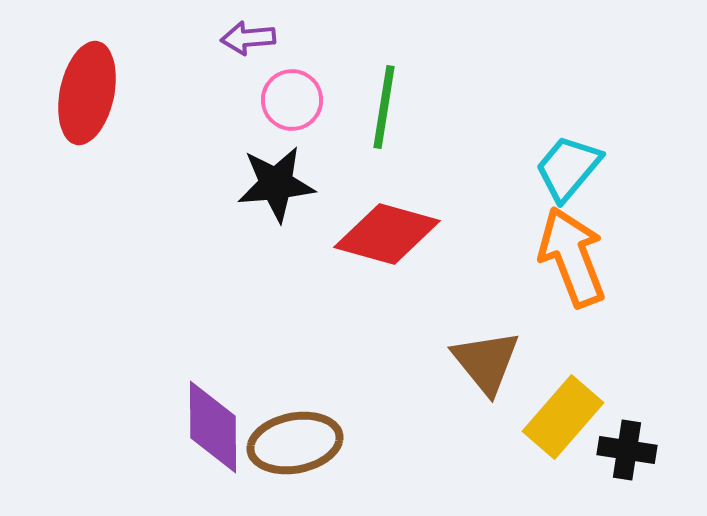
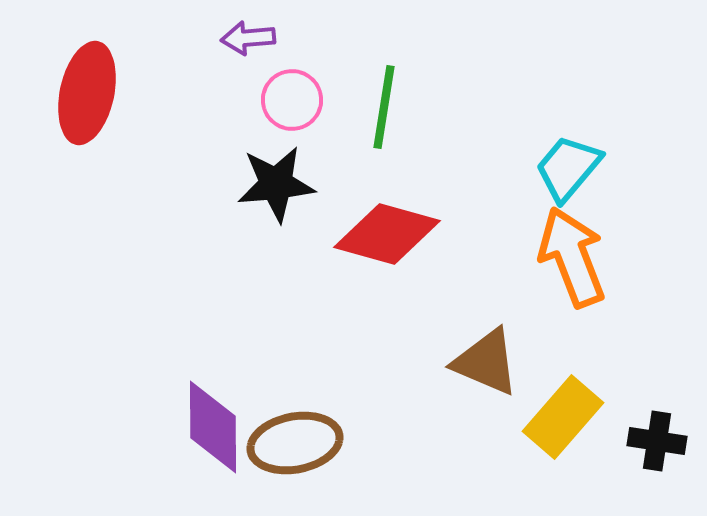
brown triangle: rotated 28 degrees counterclockwise
black cross: moved 30 px right, 9 px up
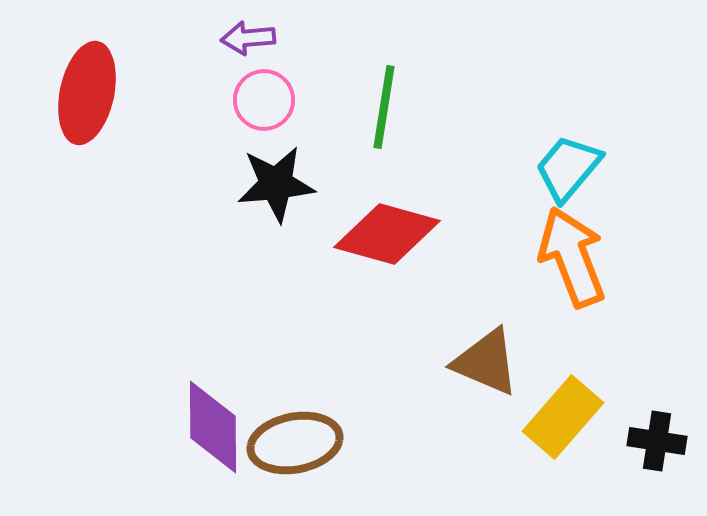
pink circle: moved 28 px left
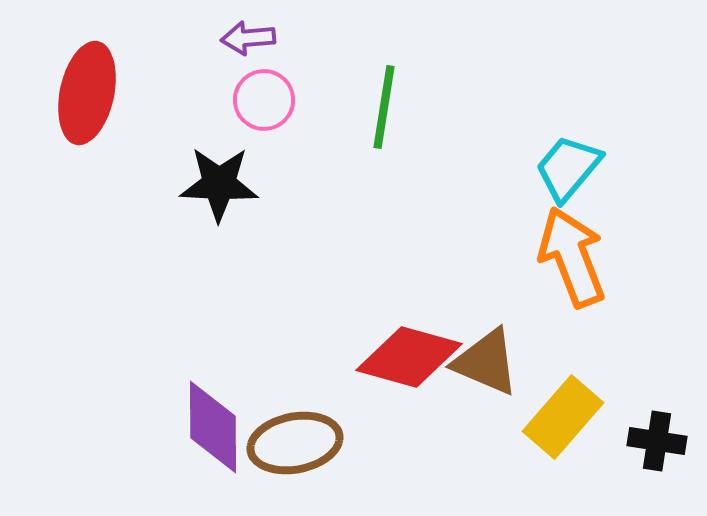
black star: moved 57 px left; rotated 8 degrees clockwise
red diamond: moved 22 px right, 123 px down
